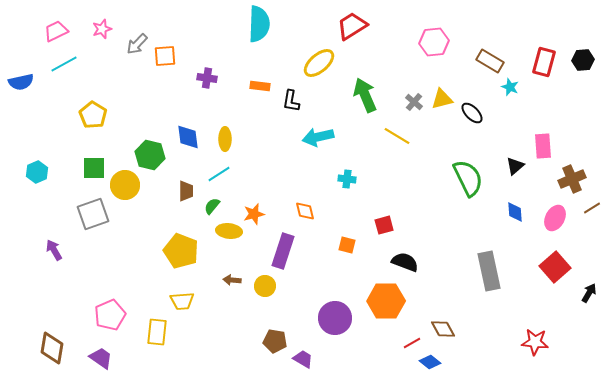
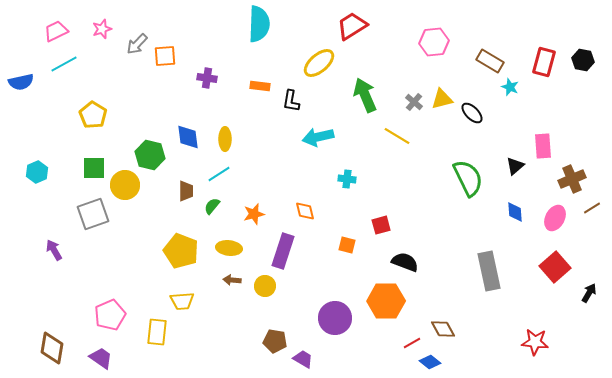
black hexagon at (583, 60): rotated 15 degrees clockwise
red square at (384, 225): moved 3 px left
yellow ellipse at (229, 231): moved 17 px down
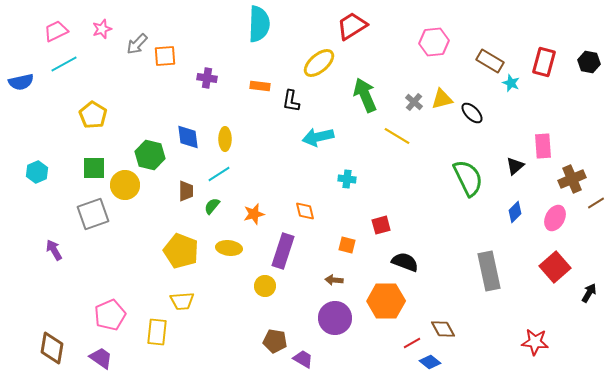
black hexagon at (583, 60): moved 6 px right, 2 px down
cyan star at (510, 87): moved 1 px right, 4 px up
brown line at (592, 208): moved 4 px right, 5 px up
blue diamond at (515, 212): rotated 50 degrees clockwise
brown arrow at (232, 280): moved 102 px right
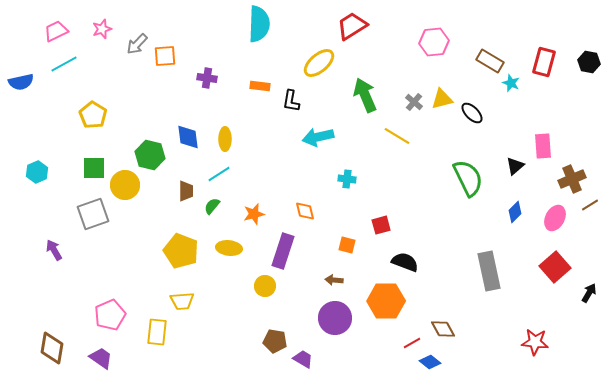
brown line at (596, 203): moved 6 px left, 2 px down
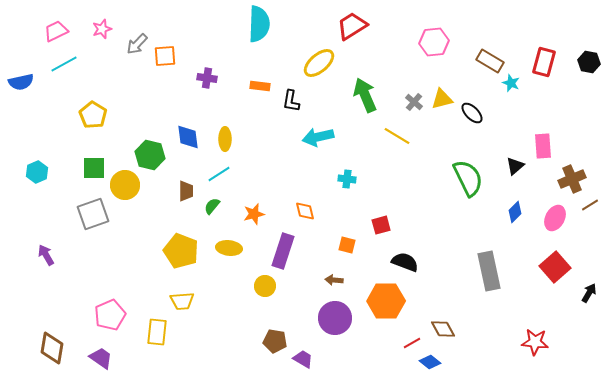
purple arrow at (54, 250): moved 8 px left, 5 px down
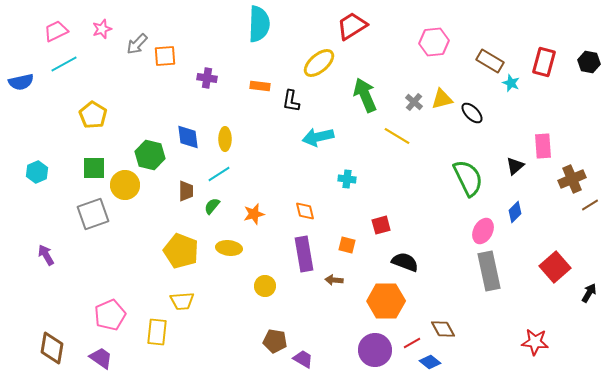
pink ellipse at (555, 218): moved 72 px left, 13 px down
purple rectangle at (283, 251): moved 21 px right, 3 px down; rotated 28 degrees counterclockwise
purple circle at (335, 318): moved 40 px right, 32 px down
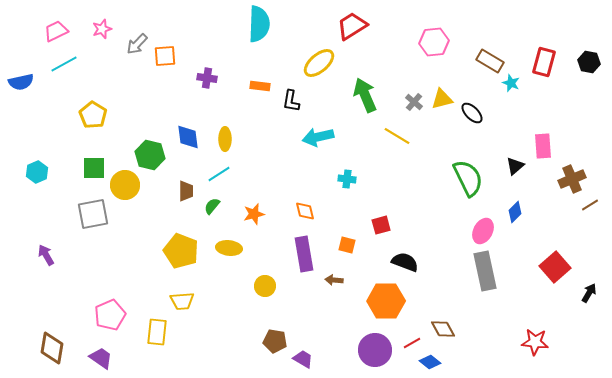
gray square at (93, 214): rotated 8 degrees clockwise
gray rectangle at (489, 271): moved 4 px left
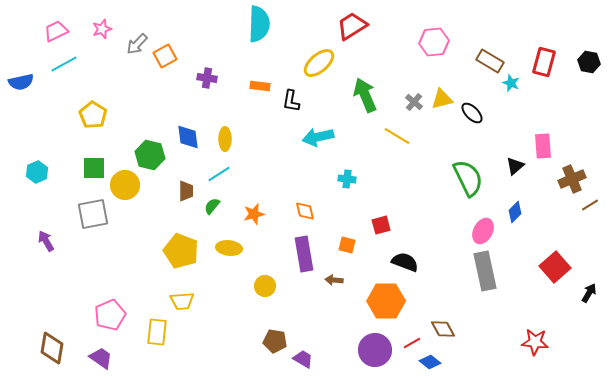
orange square at (165, 56): rotated 25 degrees counterclockwise
purple arrow at (46, 255): moved 14 px up
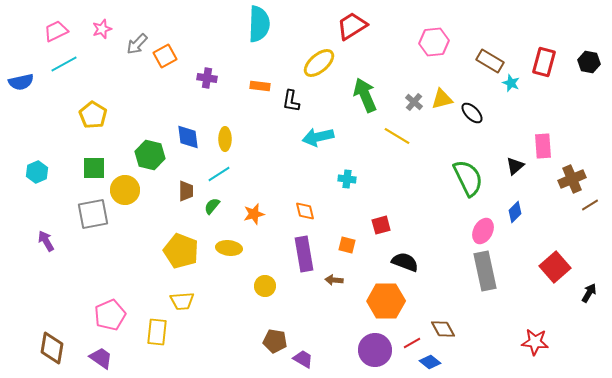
yellow circle at (125, 185): moved 5 px down
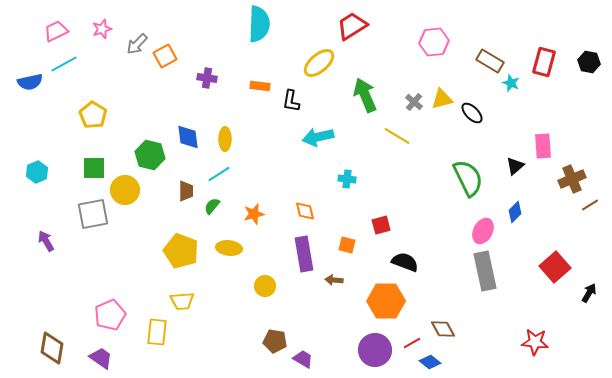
blue semicircle at (21, 82): moved 9 px right
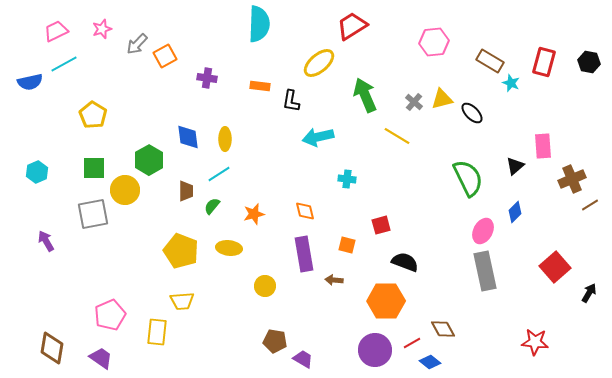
green hexagon at (150, 155): moved 1 px left, 5 px down; rotated 16 degrees clockwise
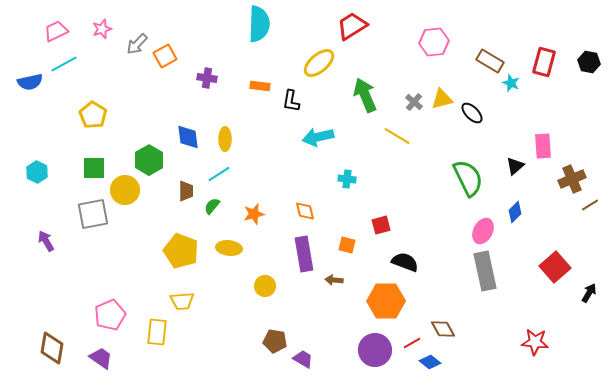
cyan hexagon at (37, 172): rotated 10 degrees counterclockwise
